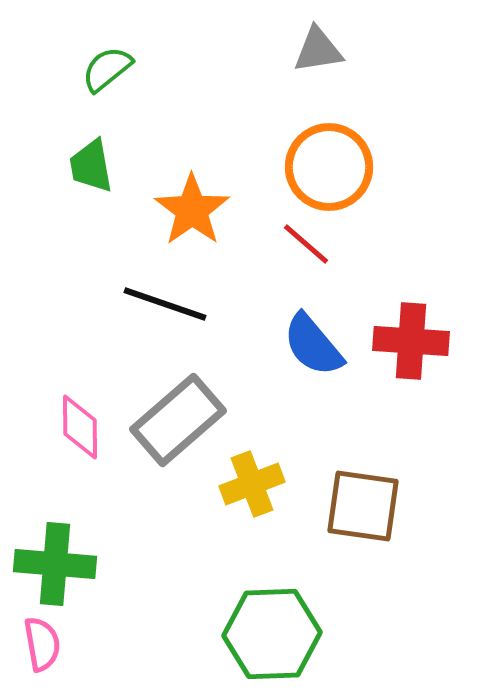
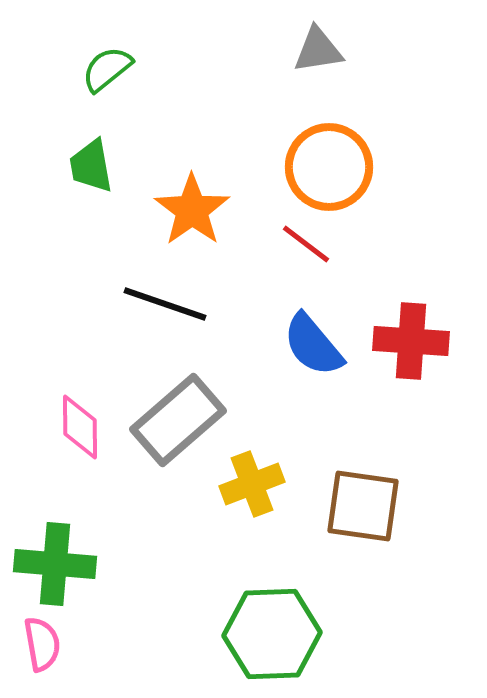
red line: rotated 4 degrees counterclockwise
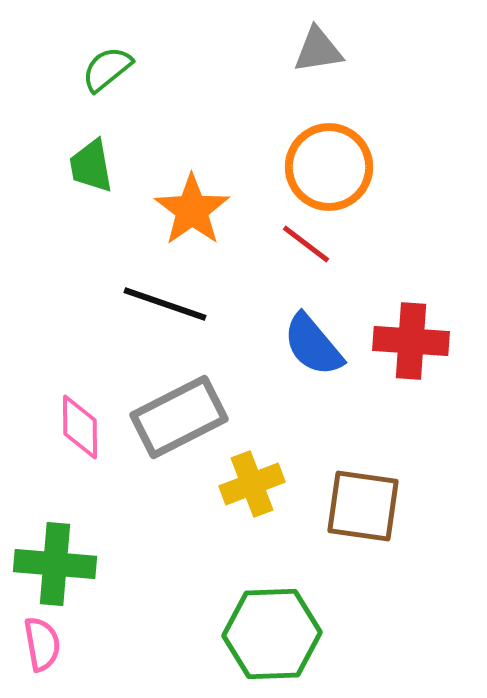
gray rectangle: moved 1 px right, 3 px up; rotated 14 degrees clockwise
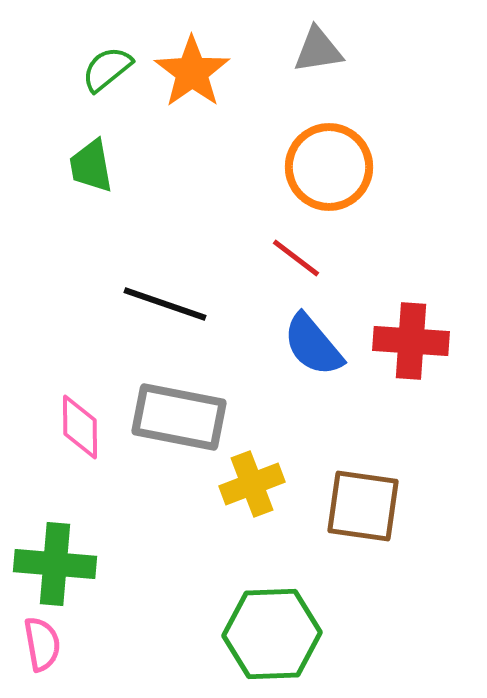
orange star: moved 138 px up
red line: moved 10 px left, 14 px down
gray rectangle: rotated 38 degrees clockwise
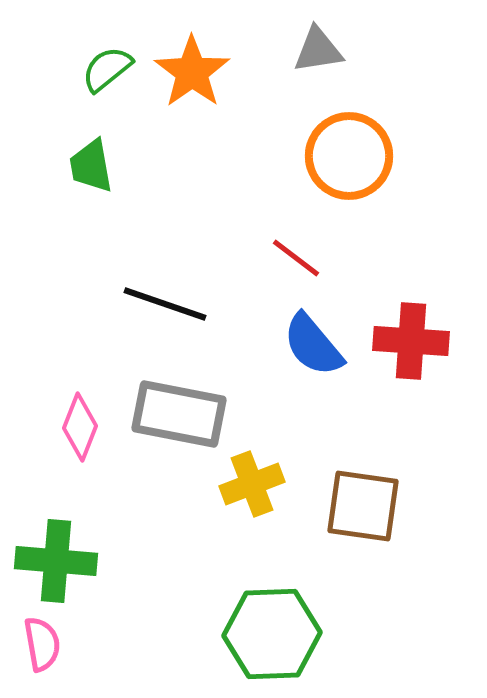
orange circle: moved 20 px right, 11 px up
gray rectangle: moved 3 px up
pink diamond: rotated 22 degrees clockwise
green cross: moved 1 px right, 3 px up
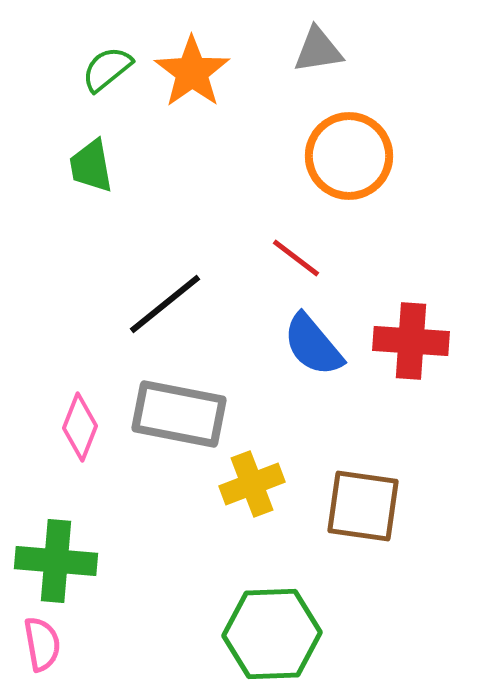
black line: rotated 58 degrees counterclockwise
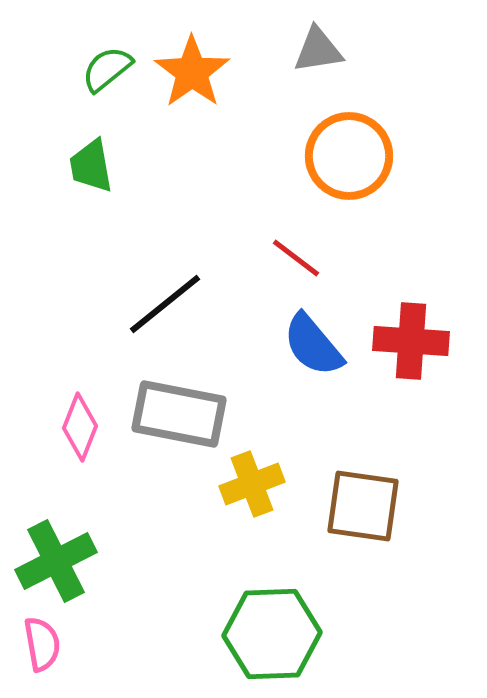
green cross: rotated 32 degrees counterclockwise
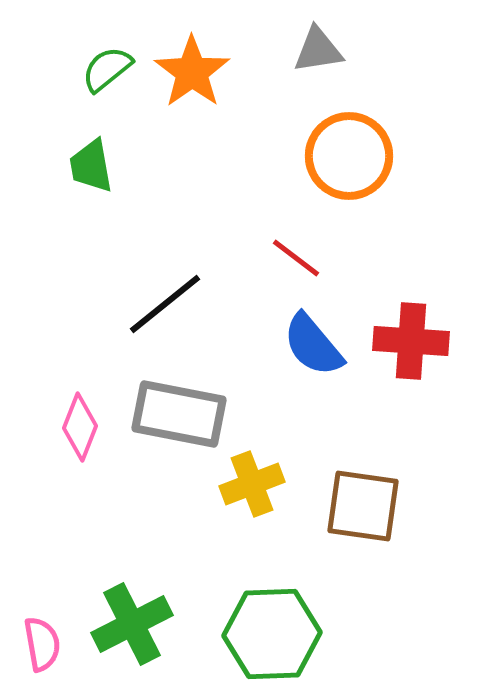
green cross: moved 76 px right, 63 px down
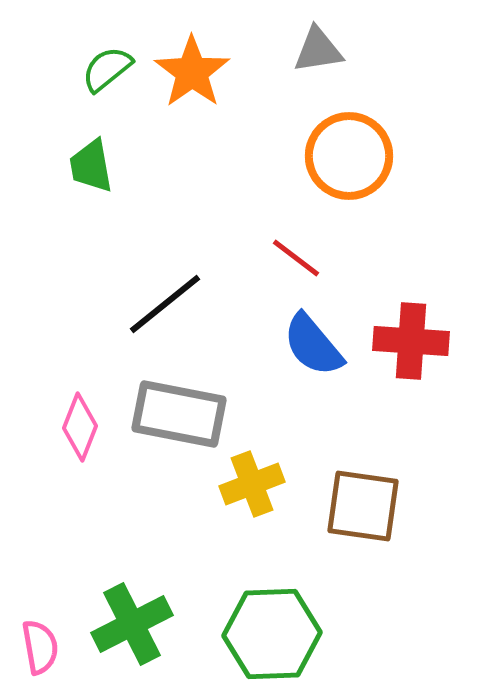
pink semicircle: moved 2 px left, 3 px down
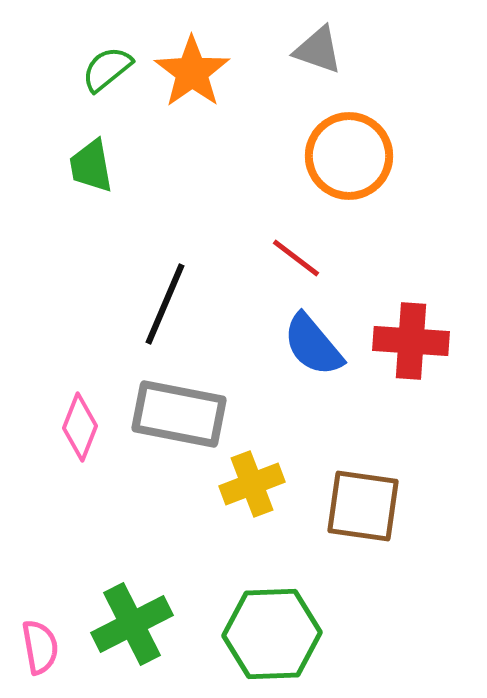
gray triangle: rotated 28 degrees clockwise
black line: rotated 28 degrees counterclockwise
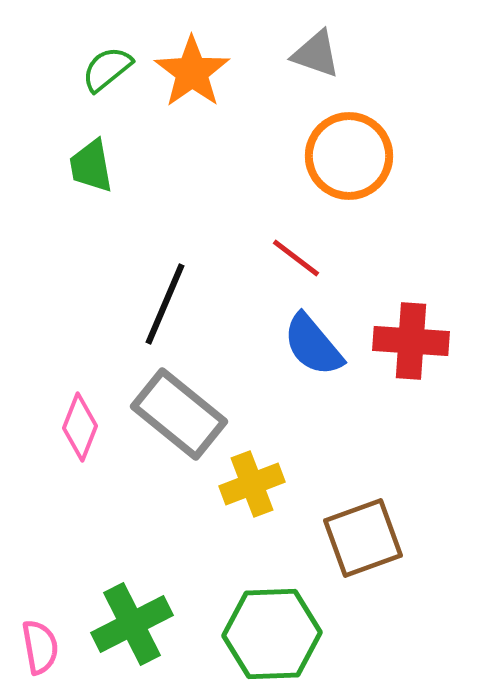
gray triangle: moved 2 px left, 4 px down
gray rectangle: rotated 28 degrees clockwise
brown square: moved 32 px down; rotated 28 degrees counterclockwise
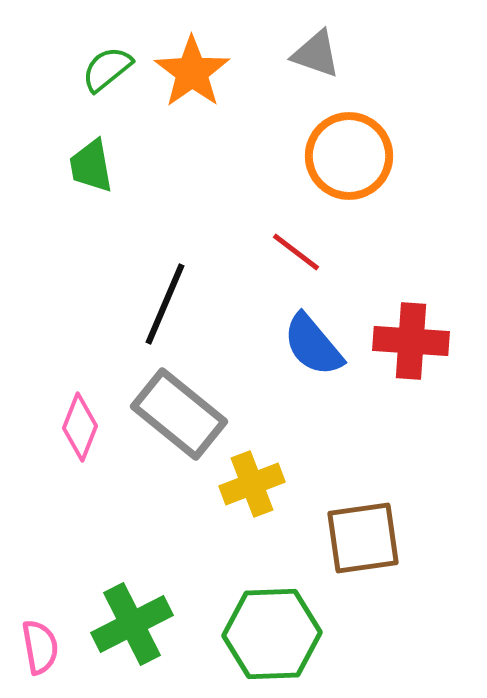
red line: moved 6 px up
brown square: rotated 12 degrees clockwise
